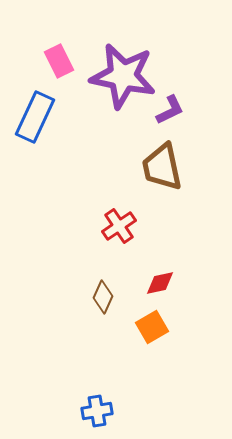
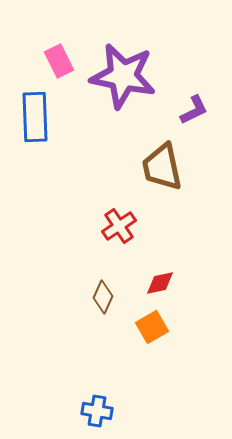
purple L-shape: moved 24 px right
blue rectangle: rotated 27 degrees counterclockwise
blue cross: rotated 20 degrees clockwise
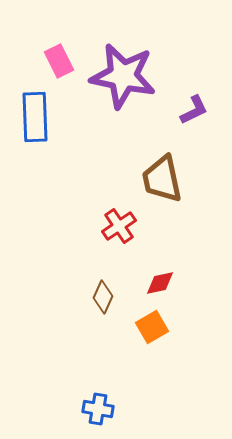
brown trapezoid: moved 12 px down
blue cross: moved 1 px right, 2 px up
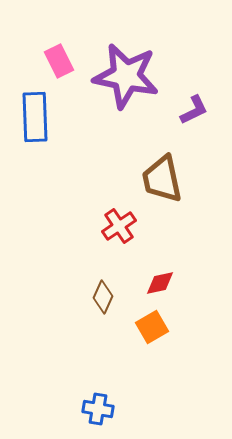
purple star: moved 3 px right
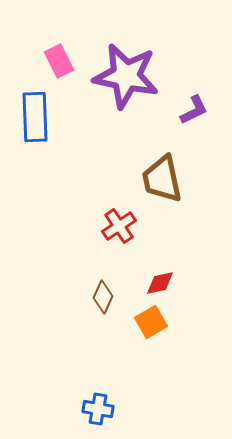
orange square: moved 1 px left, 5 px up
